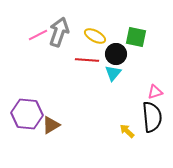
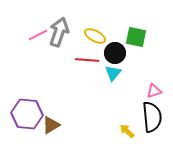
black circle: moved 1 px left, 1 px up
pink triangle: moved 1 px left, 1 px up
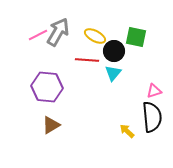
gray arrow: moved 1 px left; rotated 12 degrees clockwise
black circle: moved 1 px left, 2 px up
purple hexagon: moved 20 px right, 27 px up
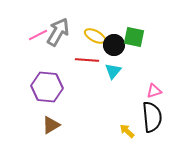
green square: moved 2 px left
black circle: moved 6 px up
cyan triangle: moved 2 px up
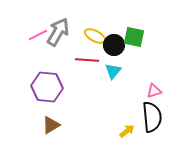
yellow arrow: rotated 98 degrees clockwise
